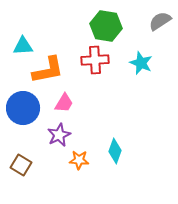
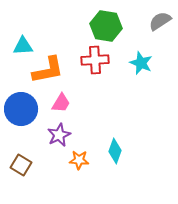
pink trapezoid: moved 3 px left
blue circle: moved 2 px left, 1 px down
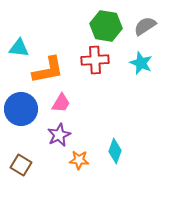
gray semicircle: moved 15 px left, 5 px down
cyan triangle: moved 4 px left, 2 px down; rotated 10 degrees clockwise
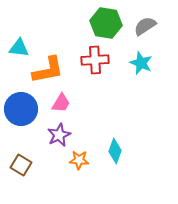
green hexagon: moved 3 px up
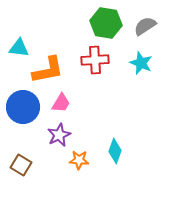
blue circle: moved 2 px right, 2 px up
